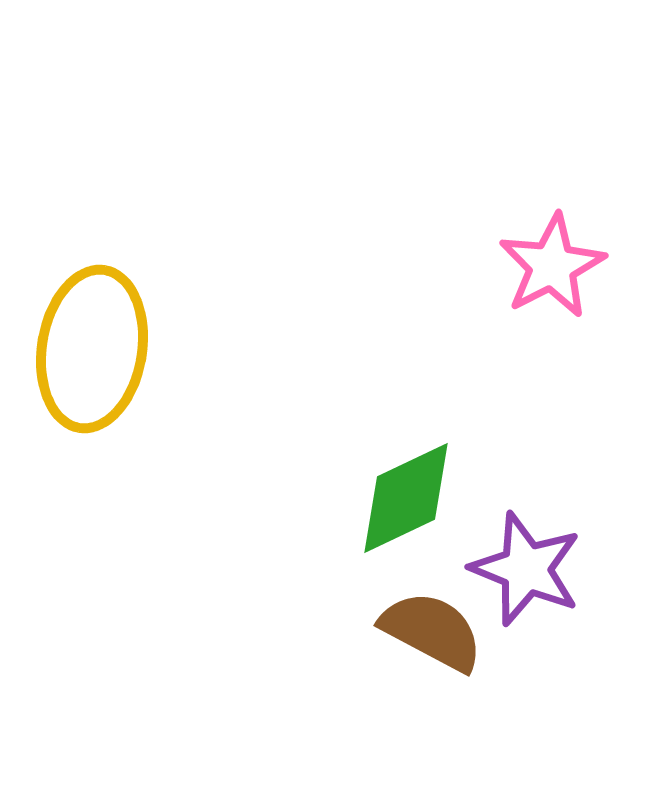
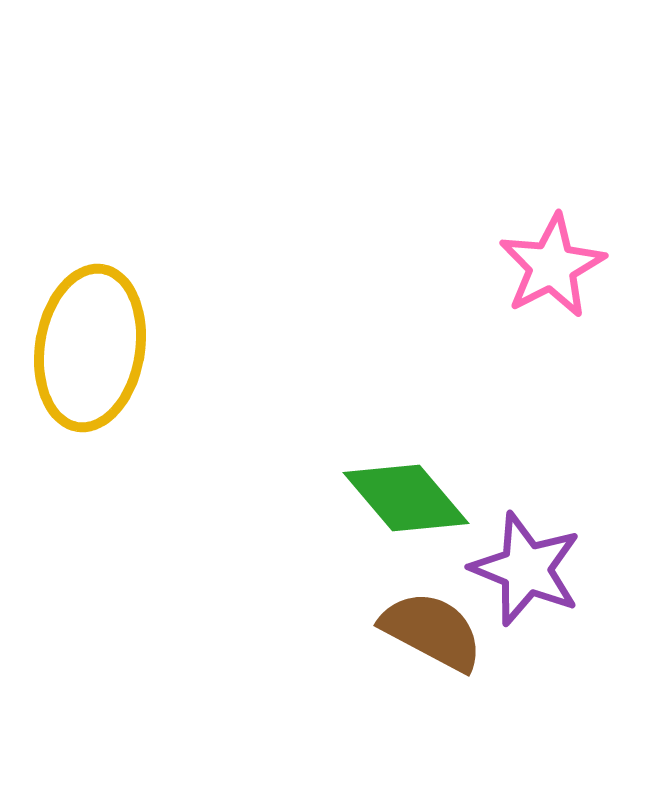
yellow ellipse: moved 2 px left, 1 px up
green diamond: rotated 75 degrees clockwise
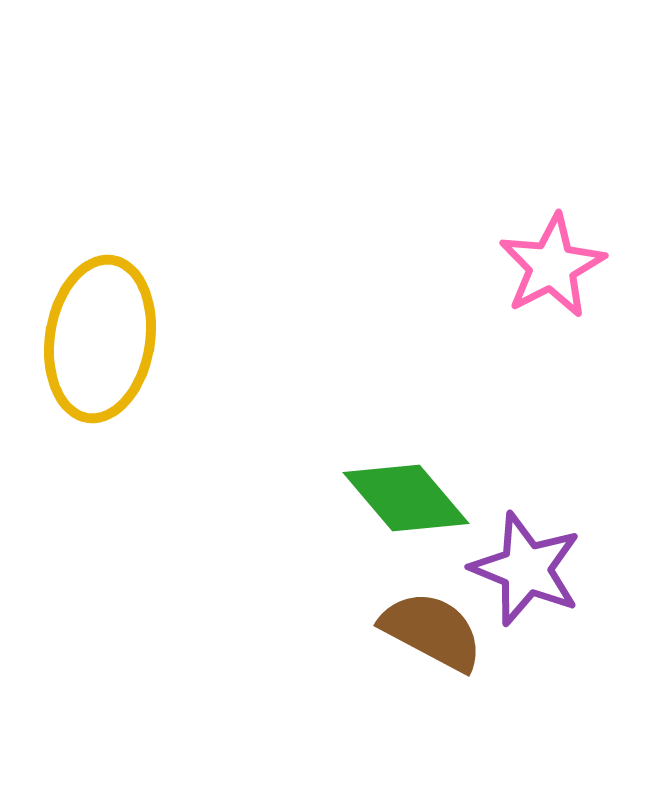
yellow ellipse: moved 10 px right, 9 px up
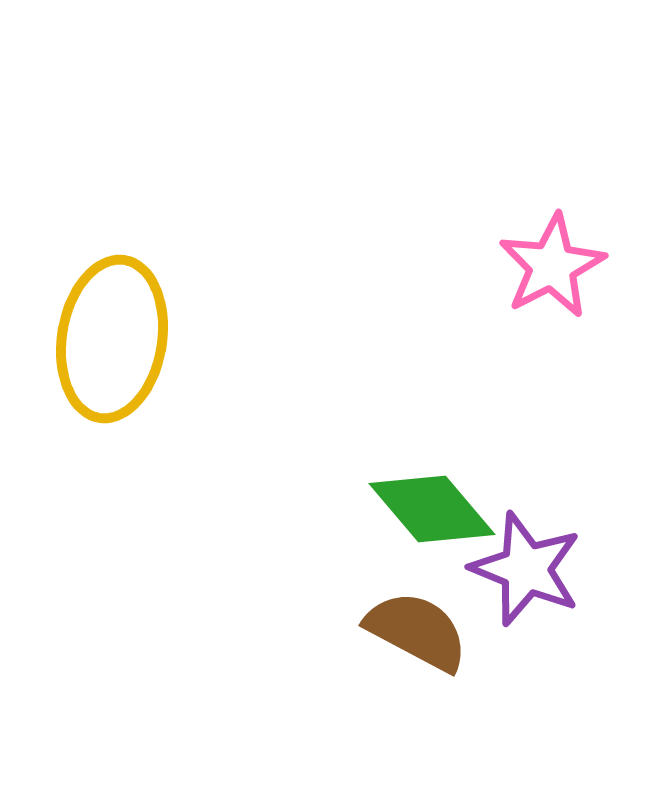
yellow ellipse: moved 12 px right
green diamond: moved 26 px right, 11 px down
brown semicircle: moved 15 px left
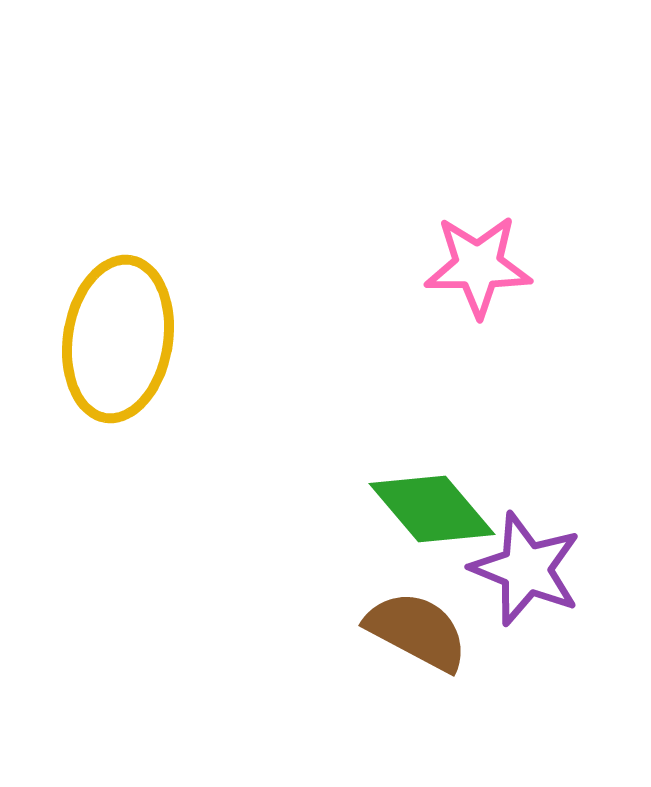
pink star: moved 74 px left; rotated 27 degrees clockwise
yellow ellipse: moved 6 px right
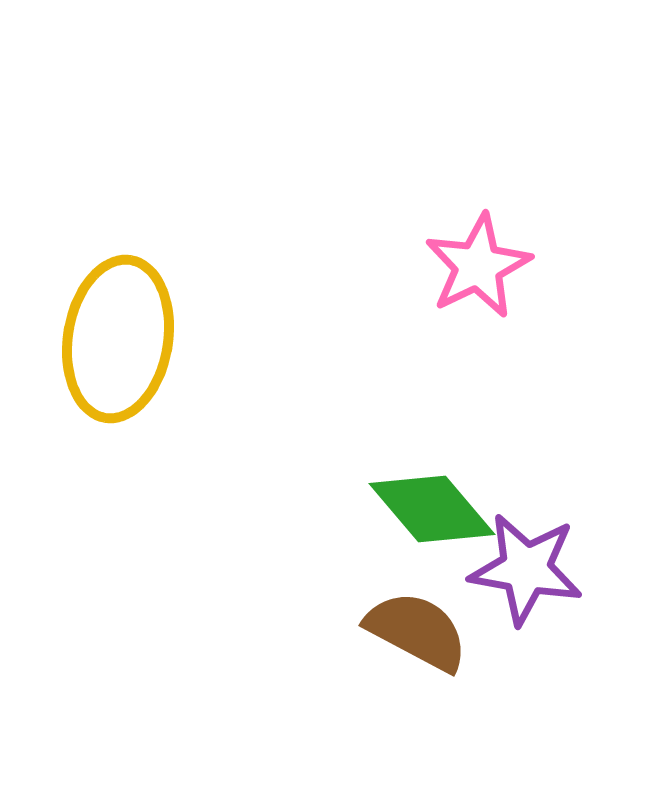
pink star: rotated 26 degrees counterclockwise
purple star: rotated 12 degrees counterclockwise
